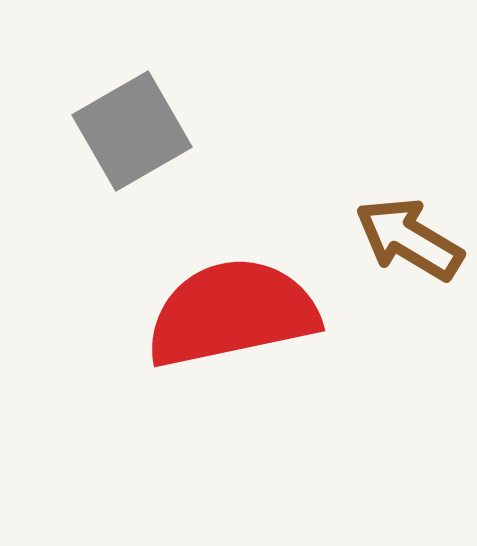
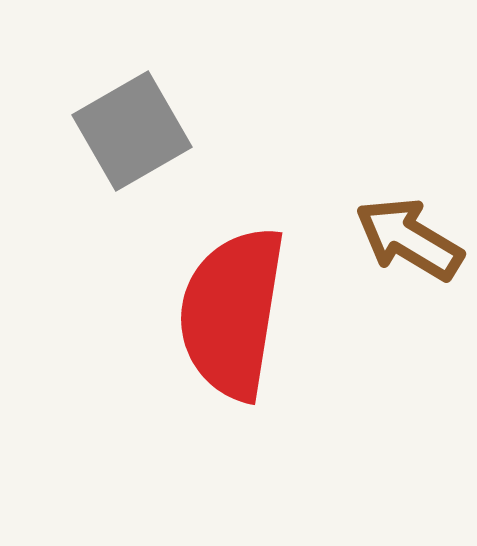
red semicircle: rotated 69 degrees counterclockwise
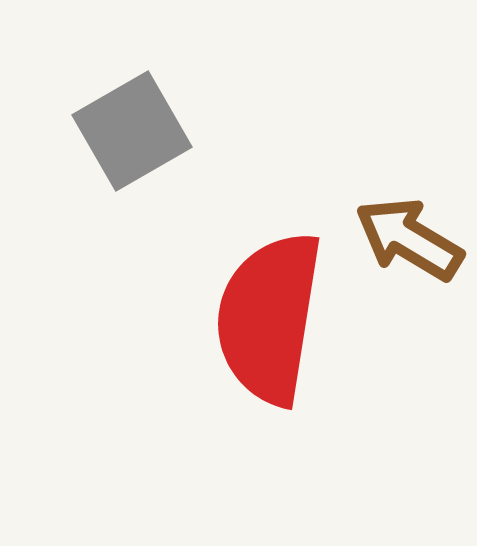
red semicircle: moved 37 px right, 5 px down
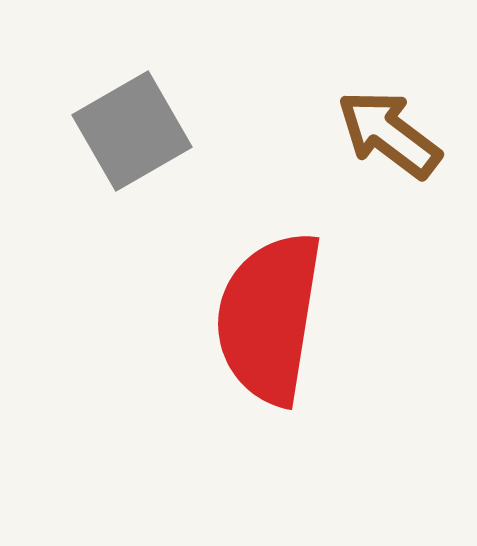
brown arrow: moved 20 px left, 105 px up; rotated 6 degrees clockwise
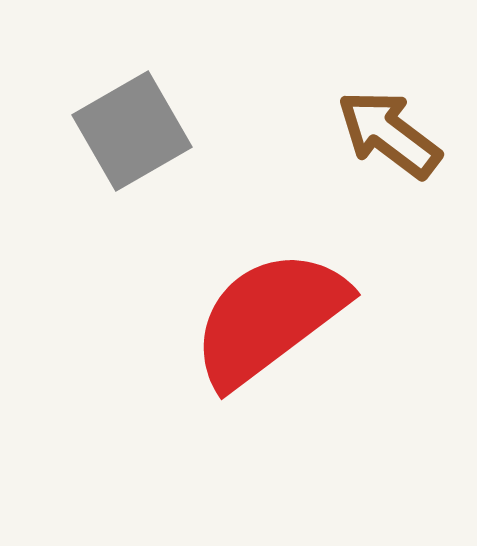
red semicircle: rotated 44 degrees clockwise
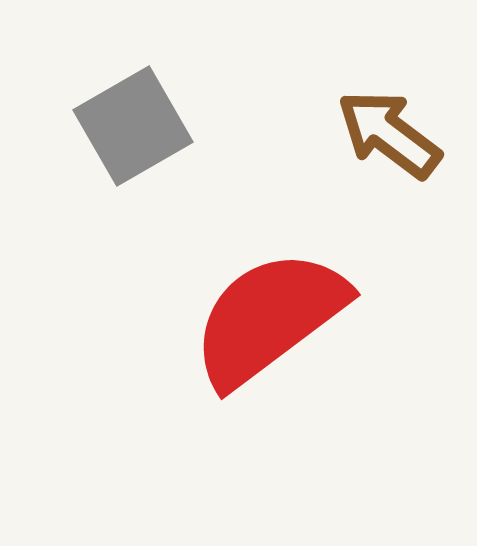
gray square: moved 1 px right, 5 px up
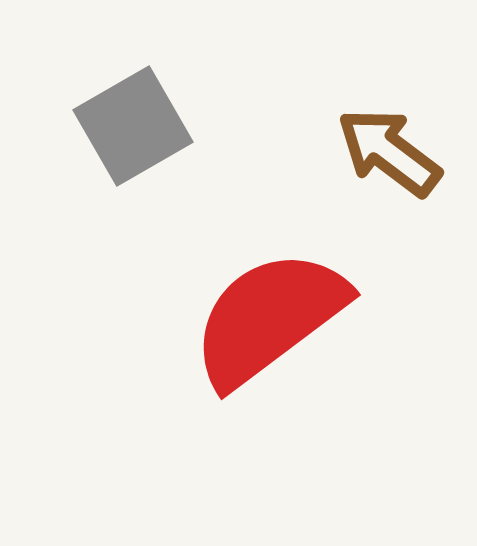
brown arrow: moved 18 px down
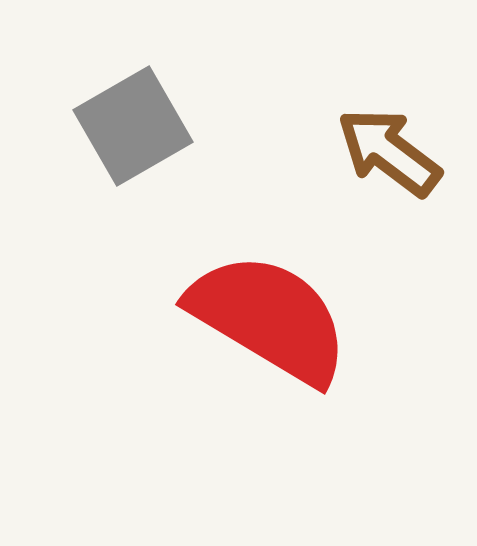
red semicircle: rotated 68 degrees clockwise
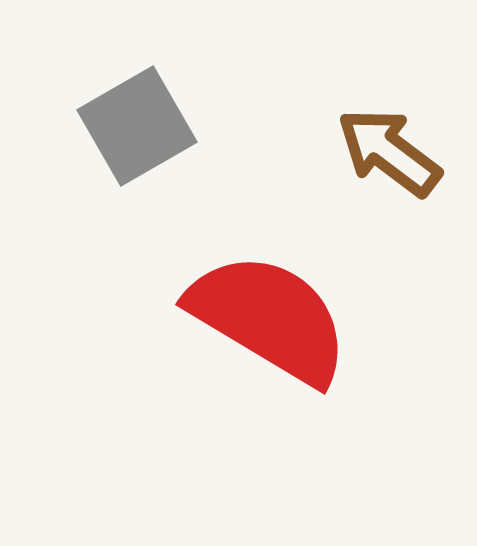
gray square: moved 4 px right
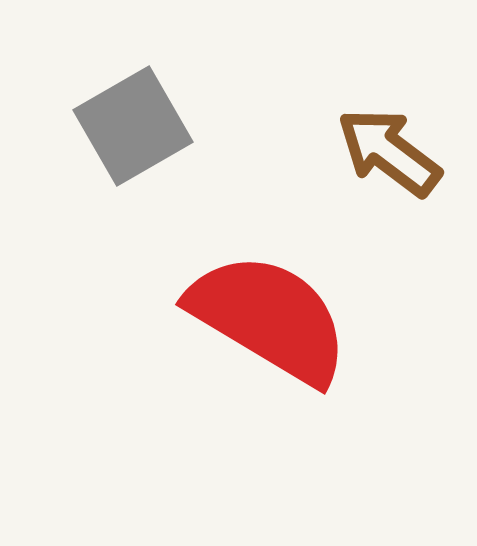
gray square: moved 4 px left
